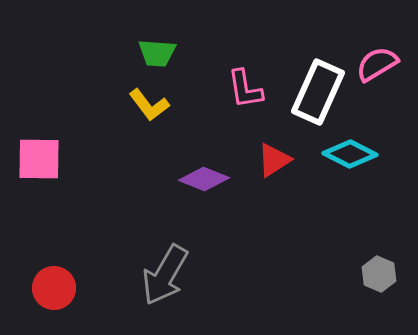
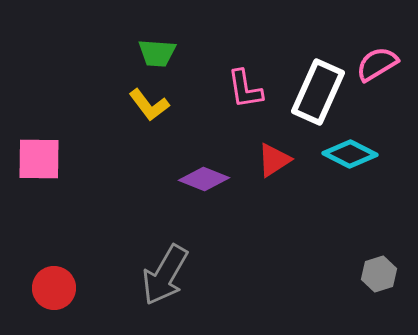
gray hexagon: rotated 20 degrees clockwise
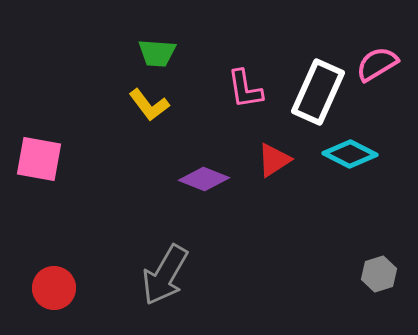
pink square: rotated 9 degrees clockwise
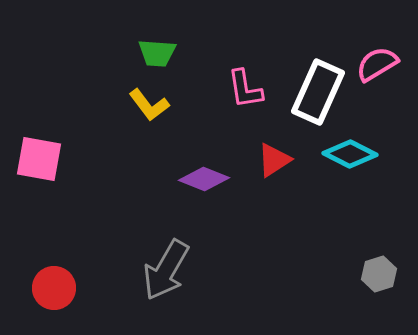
gray arrow: moved 1 px right, 5 px up
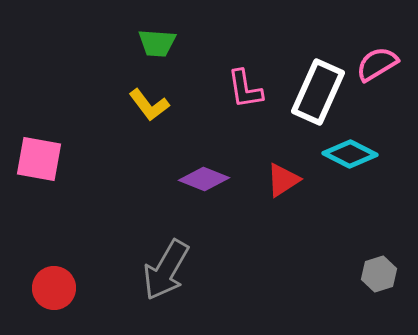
green trapezoid: moved 10 px up
red triangle: moved 9 px right, 20 px down
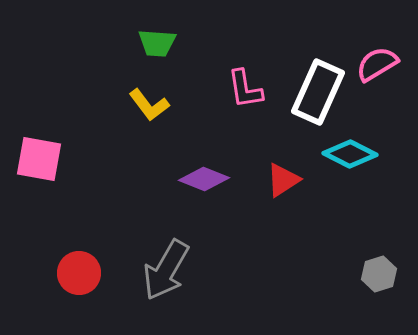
red circle: moved 25 px right, 15 px up
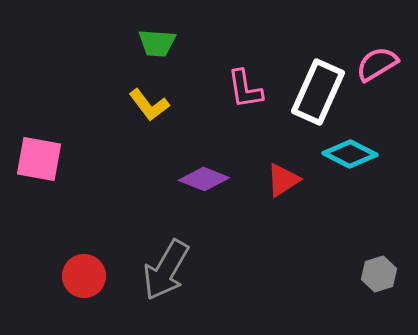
red circle: moved 5 px right, 3 px down
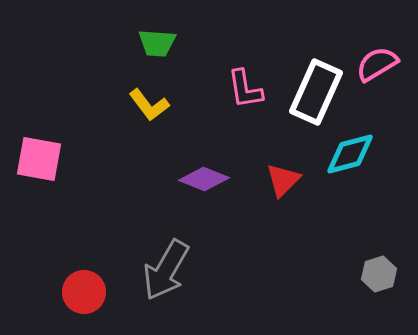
white rectangle: moved 2 px left
cyan diamond: rotated 42 degrees counterclockwise
red triangle: rotated 12 degrees counterclockwise
red circle: moved 16 px down
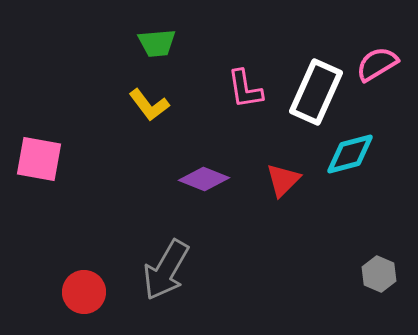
green trapezoid: rotated 9 degrees counterclockwise
gray hexagon: rotated 20 degrees counterclockwise
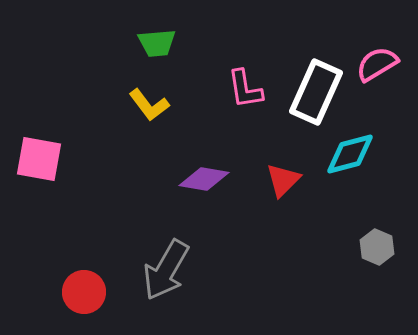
purple diamond: rotated 12 degrees counterclockwise
gray hexagon: moved 2 px left, 27 px up
